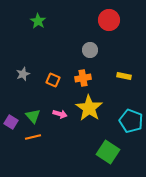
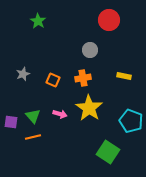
purple square: rotated 24 degrees counterclockwise
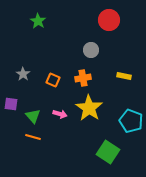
gray circle: moved 1 px right
gray star: rotated 16 degrees counterclockwise
purple square: moved 18 px up
orange line: rotated 28 degrees clockwise
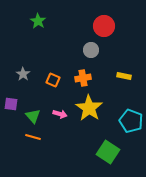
red circle: moved 5 px left, 6 px down
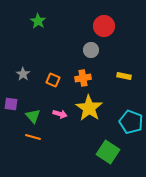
cyan pentagon: moved 1 px down
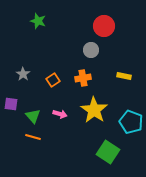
green star: rotated 14 degrees counterclockwise
orange square: rotated 32 degrees clockwise
yellow star: moved 5 px right, 2 px down
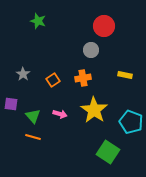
yellow rectangle: moved 1 px right, 1 px up
